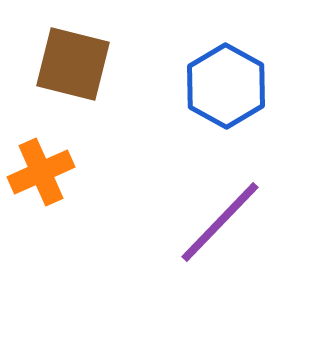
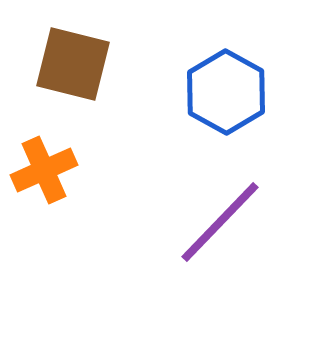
blue hexagon: moved 6 px down
orange cross: moved 3 px right, 2 px up
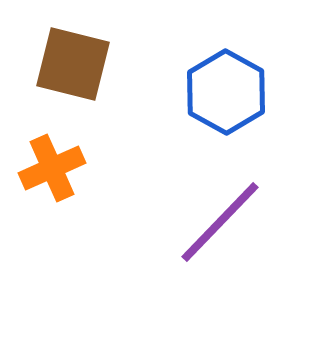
orange cross: moved 8 px right, 2 px up
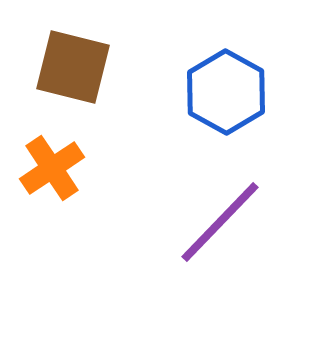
brown square: moved 3 px down
orange cross: rotated 10 degrees counterclockwise
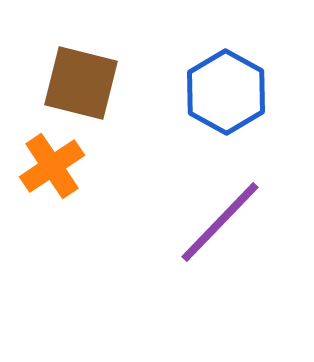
brown square: moved 8 px right, 16 px down
orange cross: moved 2 px up
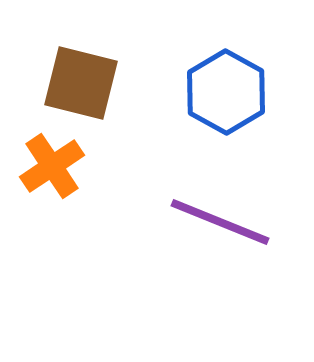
purple line: rotated 68 degrees clockwise
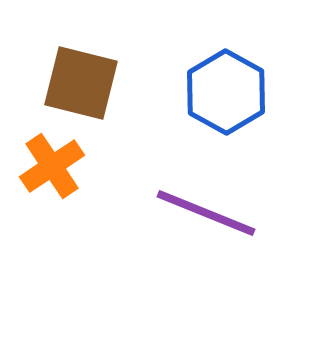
purple line: moved 14 px left, 9 px up
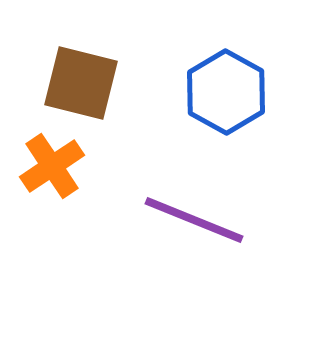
purple line: moved 12 px left, 7 px down
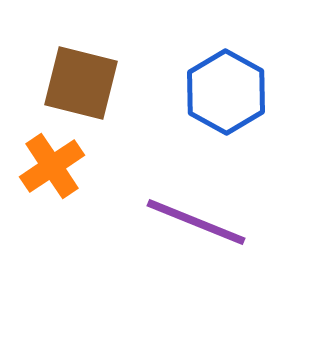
purple line: moved 2 px right, 2 px down
